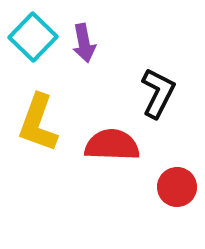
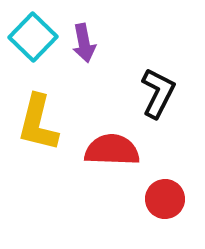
yellow L-shape: rotated 6 degrees counterclockwise
red semicircle: moved 5 px down
red circle: moved 12 px left, 12 px down
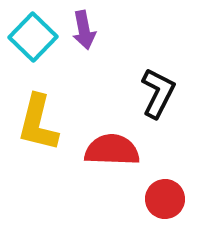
purple arrow: moved 13 px up
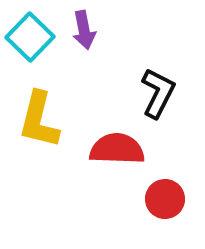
cyan square: moved 3 px left
yellow L-shape: moved 1 px right, 3 px up
red semicircle: moved 5 px right, 1 px up
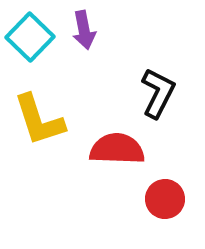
yellow L-shape: rotated 32 degrees counterclockwise
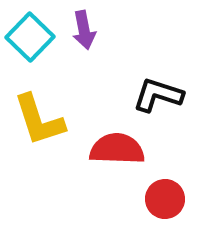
black L-shape: moved 2 px down; rotated 99 degrees counterclockwise
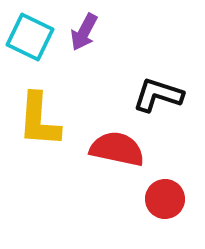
purple arrow: moved 2 px down; rotated 39 degrees clockwise
cyan square: rotated 18 degrees counterclockwise
yellow L-shape: rotated 22 degrees clockwise
red semicircle: rotated 10 degrees clockwise
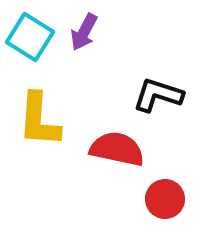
cyan square: rotated 6 degrees clockwise
